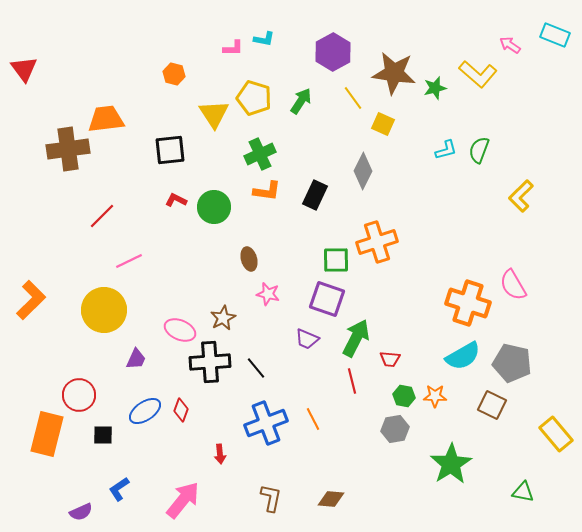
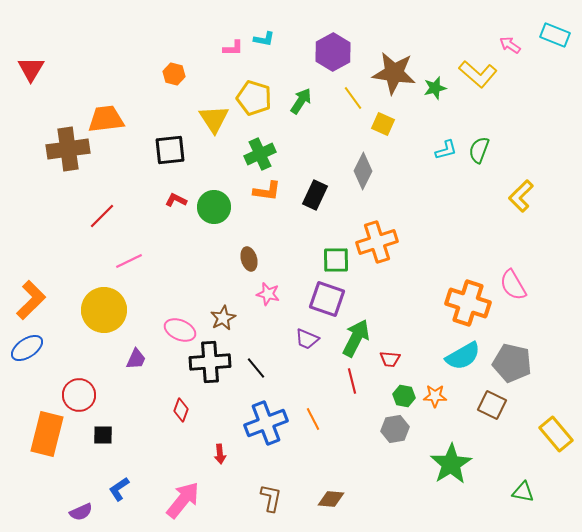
red triangle at (24, 69): moved 7 px right; rotated 8 degrees clockwise
yellow triangle at (214, 114): moved 5 px down
blue ellipse at (145, 411): moved 118 px left, 63 px up
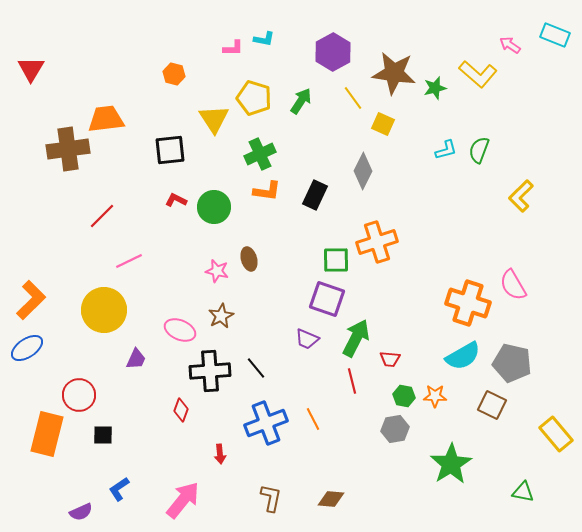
pink star at (268, 294): moved 51 px left, 23 px up
brown star at (223, 318): moved 2 px left, 2 px up
black cross at (210, 362): moved 9 px down
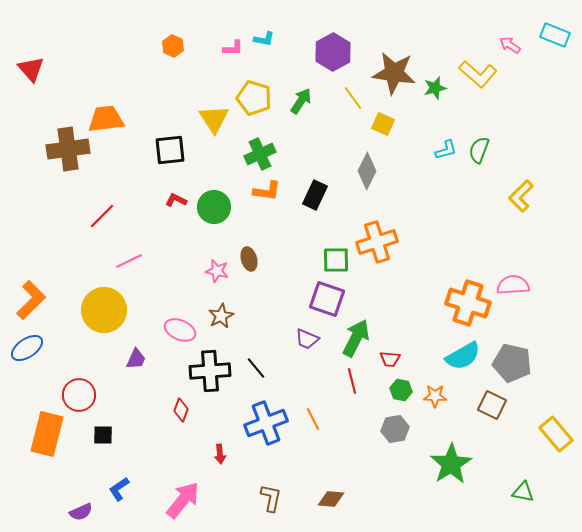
red triangle at (31, 69): rotated 12 degrees counterclockwise
orange hexagon at (174, 74): moved 1 px left, 28 px up; rotated 10 degrees clockwise
gray diamond at (363, 171): moved 4 px right
pink semicircle at (513, 285): rotated 116 degrees clockwise
green hexagon at (404, 396): moved 3 px left, 6 px up
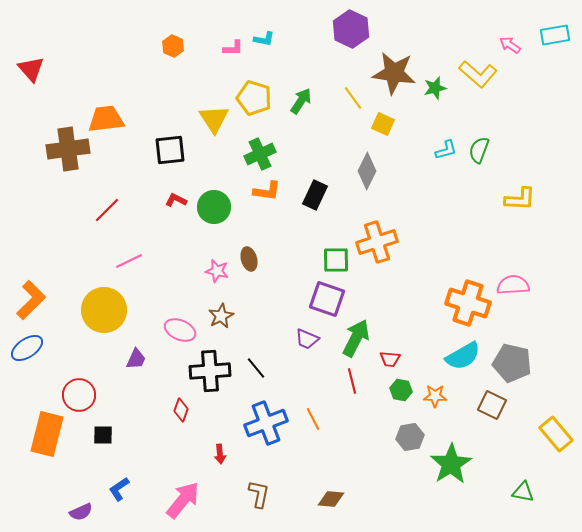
cyan rectangle at (555, 35): rotated 32 degrees counterclockwise
purple hexagon at (333, 52): moved 18 px right, 23 px up; rotated 6 degrees counterclockwise
yellow L-shape at (521, 196): moved 1 px left, 3 px down; rotated 132 degrees counterclockwise
red line at (102, 216): moved 5 px right, 6 px up
gray hexagon at (395, 429): moved 15 px right, 8 px down
brown L-shape at (271, 498): moved 12 px left, 4 px up
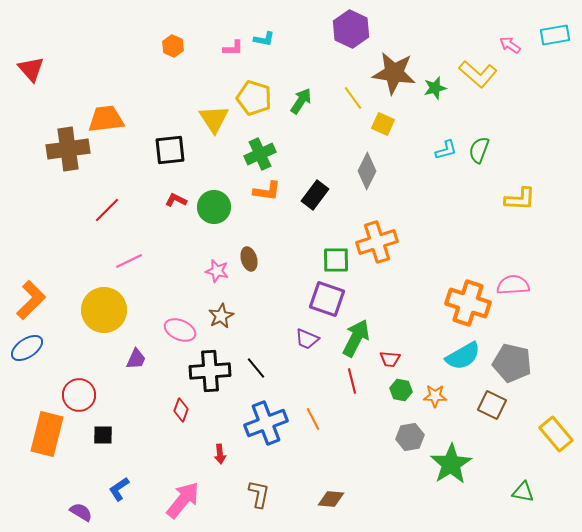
black rectangle at (315, 195): rotated 12 degrees clockwise
purple semicircle at (81, 512): rotated 125 degrees counterclockwise
